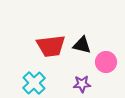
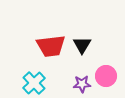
black triangle: rotated 48 degrees clockwise
pink circle: moved 14 px down
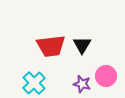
purple star: rotated 18 degrees clockwise
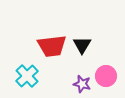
red trapezoid: moved 1 px right
cyan cross: moved 7 px left, 7 px up
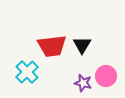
cyan cross: moved 4 px up
purple star: moved 1 px right, 1 px up
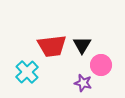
pink circle: moved 5 px left, 11 px up
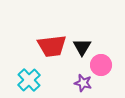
black triangle: moved 2 px down
cyan cross: moved 2 px right, 8 px down
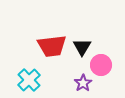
purple star: rotated 24 degrees clockwise
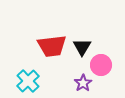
cyan cross: moved 1 px left, 1 px down
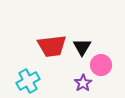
cyan cross: rotated 15 degrees clockwise
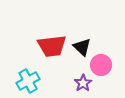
black triangle: rotated 18 degrees counterclockwise
